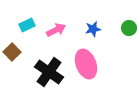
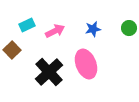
pink arrow: moved 1 px left, 1 px down
brown square: moved 2 px up
black cross: rotated 12 degrees clockwise
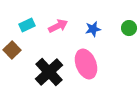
pink arrow: moved 3 px right, 5 px up
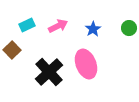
blue star: rotated 21 degrees counterclockwise
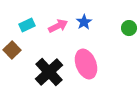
blue star: moved 9 px left, 7 px up
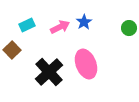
pink arrow: moved 2 px right, 1 px down
